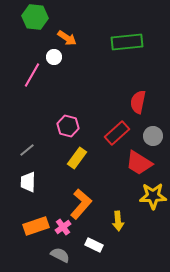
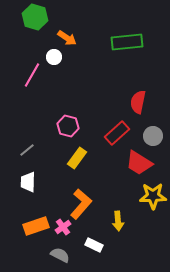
green hexagon: rotated 10 degrees clockwise
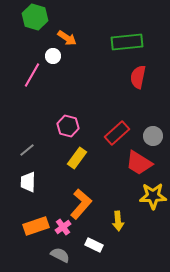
white circle: moved 1 px left, 1 px up
red semicircle: moved 25 px up
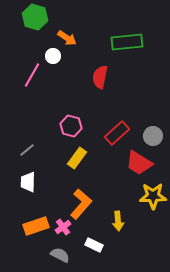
red semicircle: moved 38 px left
pink hexagon: moved 3 px right
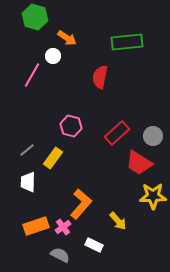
yellow rectangle: moved 24 px left
yellow arrow: rotated 36 degrees counterclockwise
